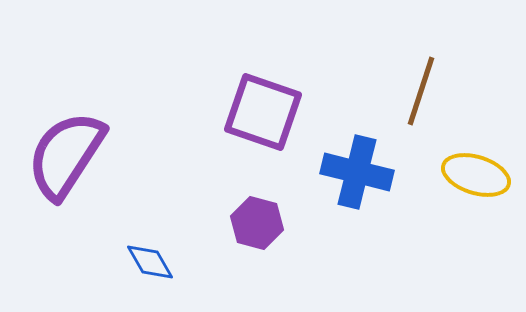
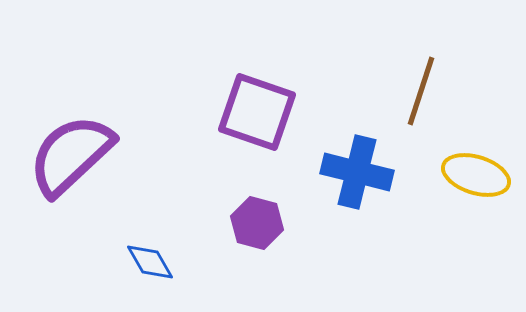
purple square: moved 6 px left
purple semicircle: moved 5 px right; rotated 14 degrees clockwise
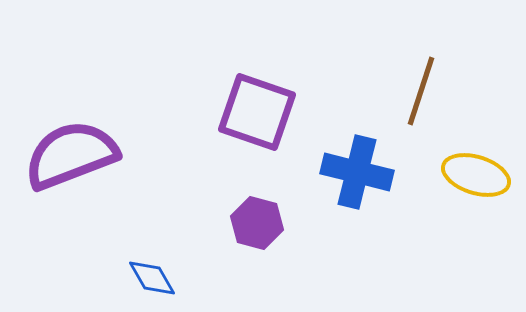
purple semicircle: rotated 22 degrees clockwise
blue diamond: moved 2 px right, 16 px down
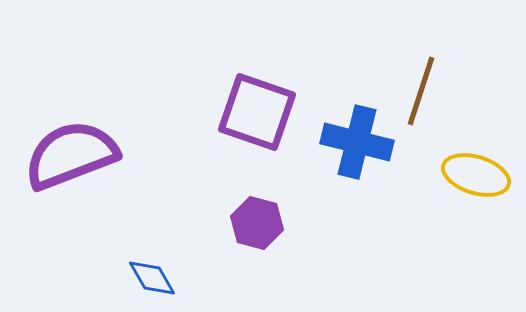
blue cross: moved 30 px up
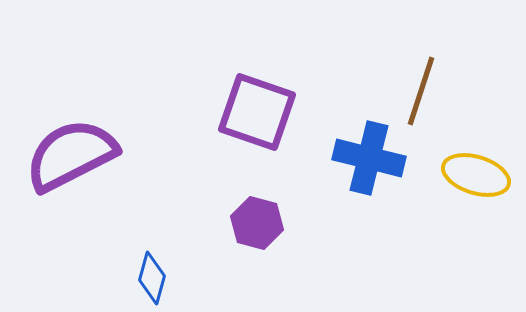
blue cross: moved 12 px right, 16 px down
purple semicircle: rotated 6 degrees counterclockwise
blue diamond: rotated 45 degrees clockwise
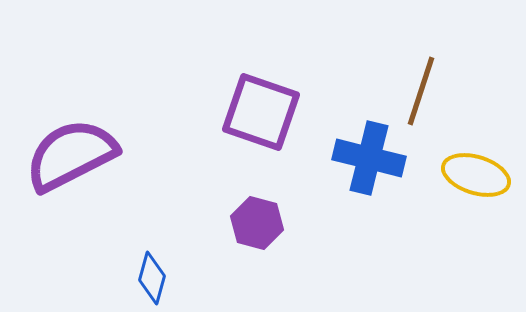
purple square: moved 4 px right
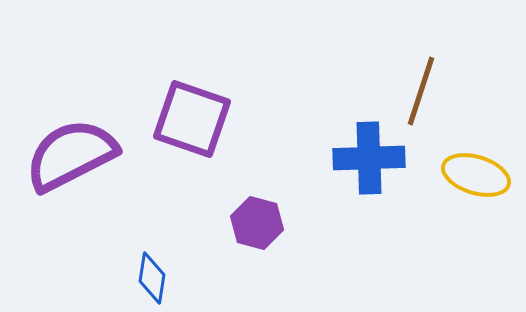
purple square: moved 69 px left, 7 px down
blue cross: rotated 16 degrees counterclockwise
blue diamond: rotated 6 degrees counterclockwise
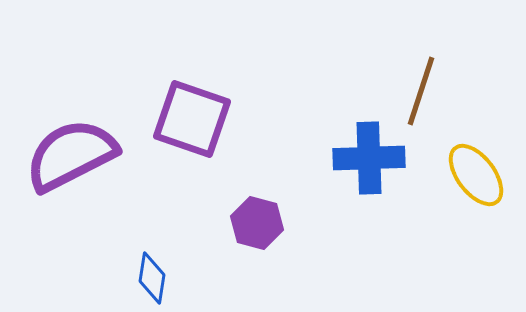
yellow ellipse: rotated 36 degrees clockwise
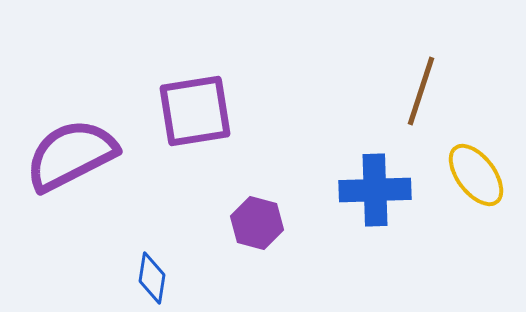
purple square: moved 3 px right, 8 px up; rotated 28 degrees counterclockwise
blue cross: moved 6 px right, 32 px down
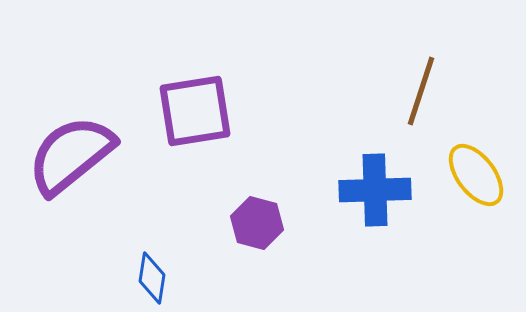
purple semicircle: rotated 12 degrees counterclockwise
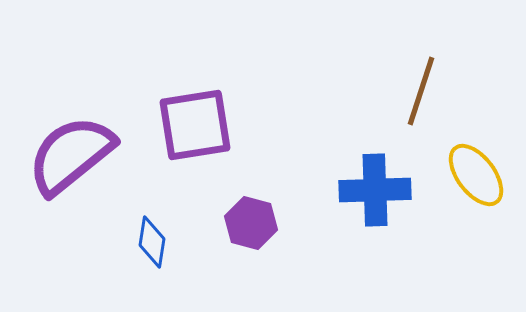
purple square: moved 14 px down
purple hexagon: moved 6 px left
blue diamond: moved 36 px up
